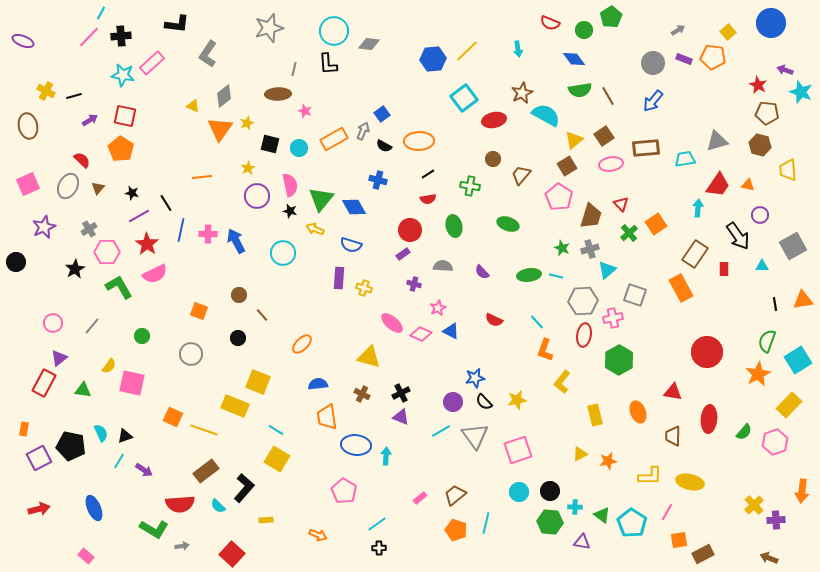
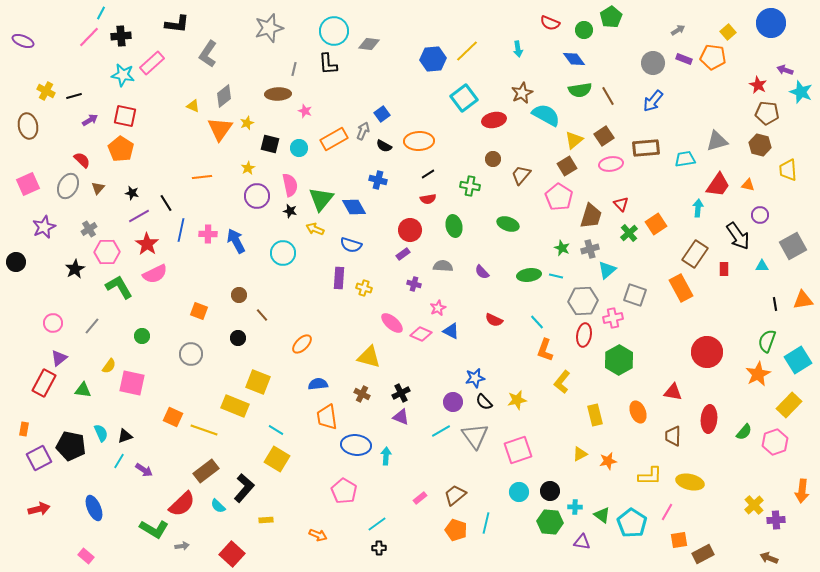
red semicircle at (180, 504): moved 2 px right; rotated 40 degrees counterclockwise
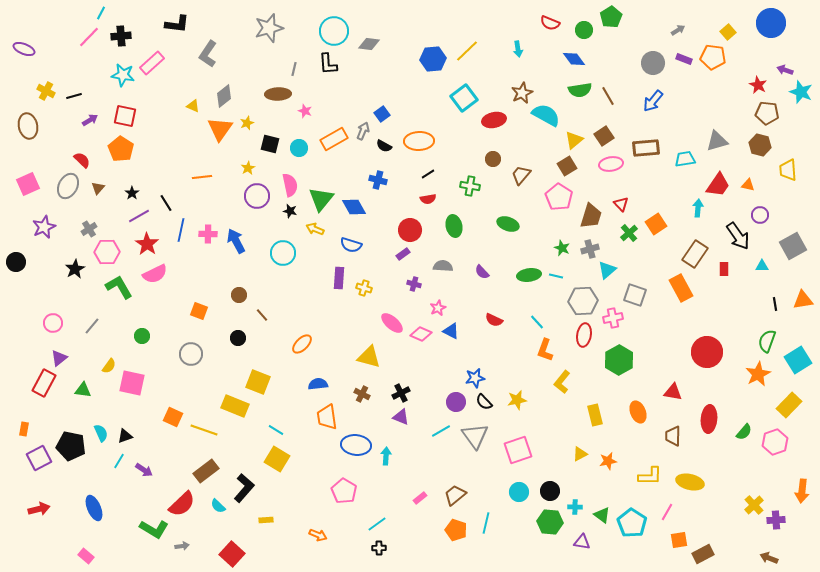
purple ellipse at (23, 41): moved 1 px right, 8 px down
black star at (132, 193): rotated 24 degrees clockwise
purple circle at (453, 402): moved 3 px right
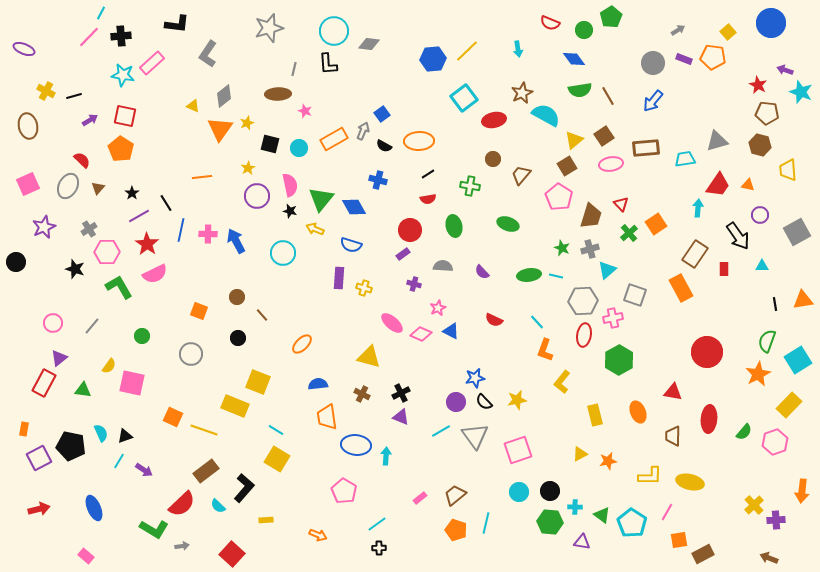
gray square at (793, 246): moved 4 px right, 14 px up
black star at (75, 269): rotated 24 degrees counterclockwise
brown circle at (239, 295): moved 2 px left, 2 px down
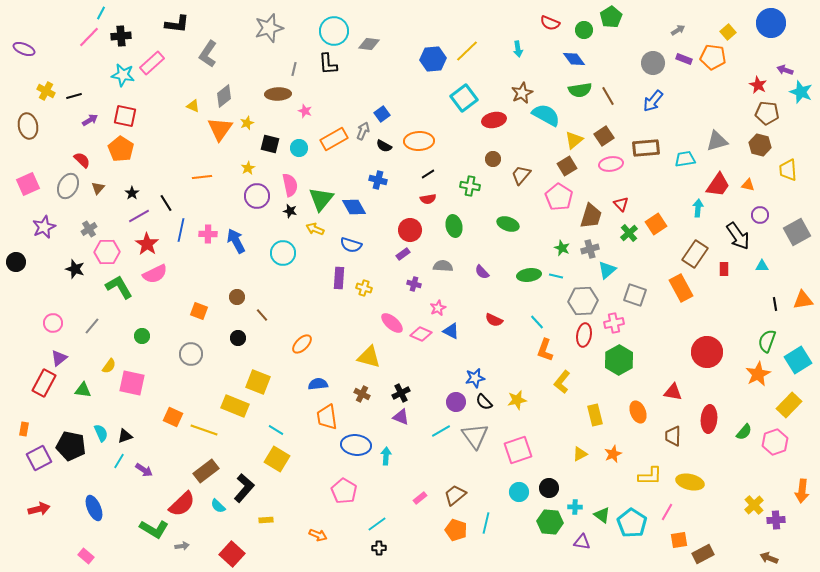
pink cross at (613, 318): moved 1 px right, 5 px down
orange star at (608, 461): moved 5 px right, 7 px up; rotated 12 degrees counterclockwise
black circle at (550, 491): moved 1 px left, 3 px up
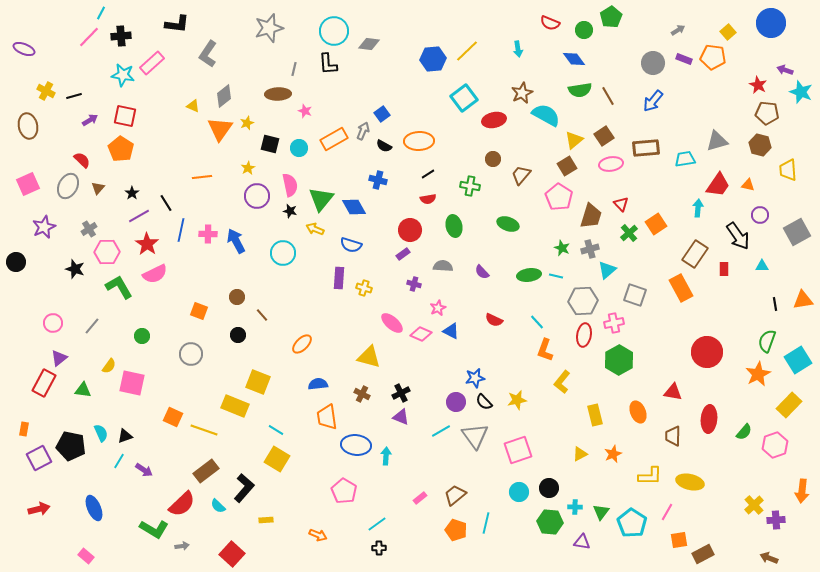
black circle at (238, 338): moved 3 px up
pink hexagon at (775, 442): moved 3 px down
green triangle at (602, 515): moved 1 px left, 3 px up; rotated 30 degrees clockwise
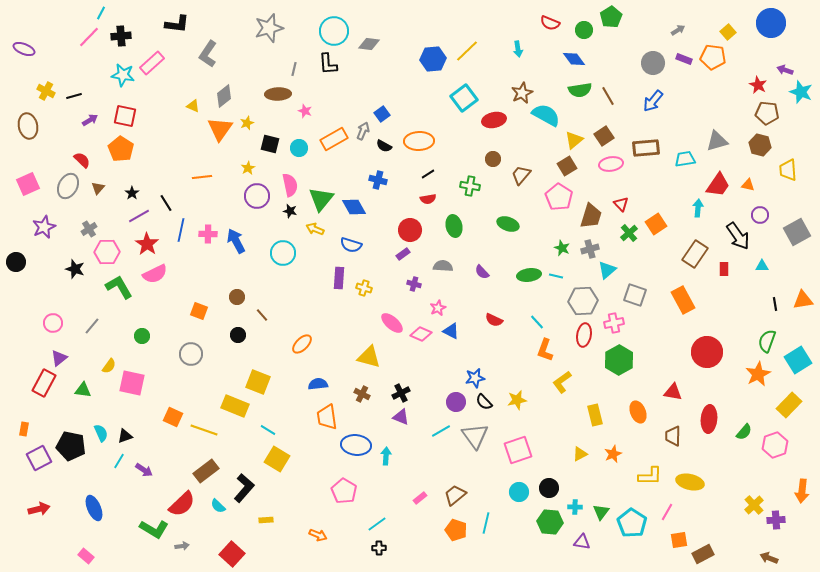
orange rectangle at (681, 288): moved 2 px right, 12 px down
yellow L-shape at (562, 382): rotated 15 degrees clockwise
cyan line at (276, 430): moved 8 px left
